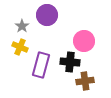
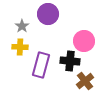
purple circle: moved 1 px right, 1 px up
yellow cross: rotated 21 degrees counterclockwise
black cross: moved 1 px up
brown cross: rotated 30 degrees counterclockwise
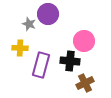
gray star: moved 7 px right, 2 px up; rotated 16 degrees counterclockwise
yellow cross: moved 1 px down
brown cross: moved 2 px down; rotated 12 degrees clockwise
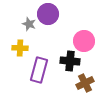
purple rectangle: moved 2 px left, 5 px down
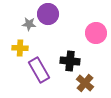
gray star: rotated 16 degrees counterclockwise
pink circle: moved 12 px right, 8 px up
purple rectangle: rotated 45 degrees counterclockwise
brown cross: rotated 24 degrees counterclockwise
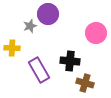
gray star: moved 1 px right, 2 px down; rotated 24 degrees counterclockwise
yellow cross: moved 8 px left
brown cross: rotated 24 degrees counterclockwise
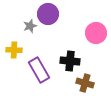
yellow cross: moved 2 px right, 2 px down
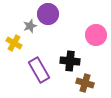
pink circle: moved 2 px down
yellow cross: moved 7 px up; rotated 28 degrees clockwise
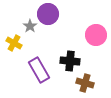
gray star: rotated 16 degrees counterclockwise
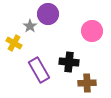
pink circle: moved 4 px left, 4 px up
black cross: moved 1 px left, 1 px down
brown cross: moved 2 px right; rotated 18 degrees counterclockwise
